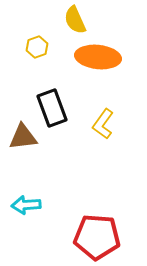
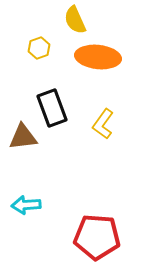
yellow hexagon: moved 2 px right, 1 px down
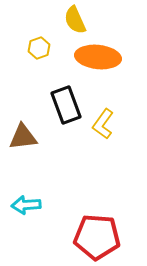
black rectangle: moved 14 px right, 3 px up
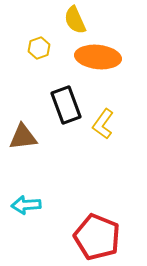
red pentagon: rotated 18 degrees clockwise
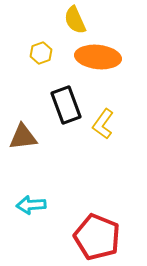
yellow hexagon: moved 2 px right, 5 px down
cyan arrow: moved 5 px right
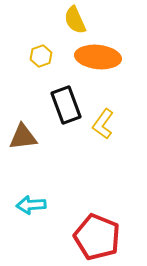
yellow hexagon: moved 3 px down
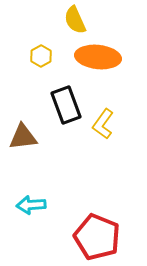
yellow hexagon: rotated 10 degrees counterclockwise
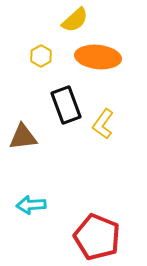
yellow semicircle: rotated 108 degrees counterclockwise
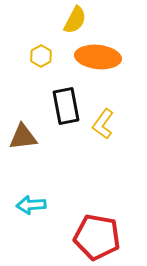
yellow semicircle: rotated 20 degrees counterclockwise
black rectangle: moved 1 px down; rotated 9 degrees clockwise
red pentagon: rotated 12 degrees counterclockwise
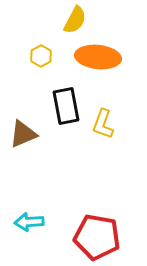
yellow L-shape: rotated 16 degrees counterclockwise
brown triangle: moved 3 px up; rotated 16 degrees counterclockwise
cyan arrow: moved 2 px left, 17 px down
